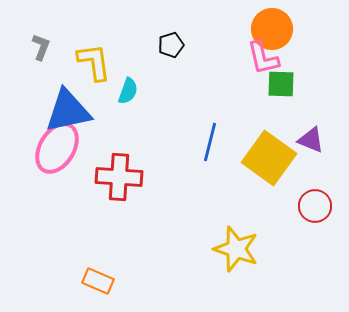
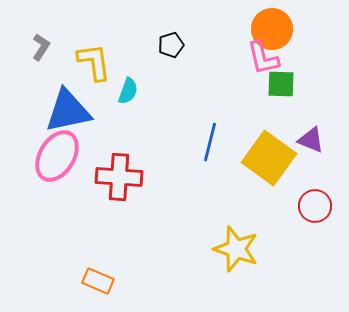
gray L-shape: rotated 12 degrees clockwise
pink ellipse: moved 8 px down
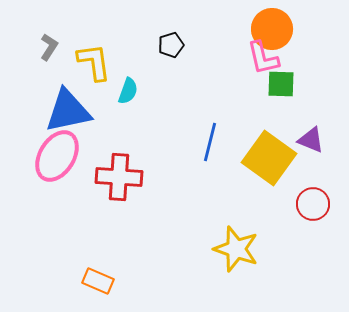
gray L-shape: moved 8 px right
red circle: moved 2 px left, 2 px up
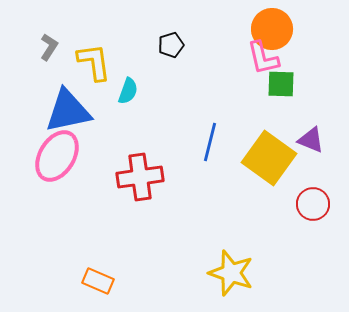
red cross: moved 21 px right; rotated 12 degrees counterclockwise
yellow star: moved 5 px left, 24 px down
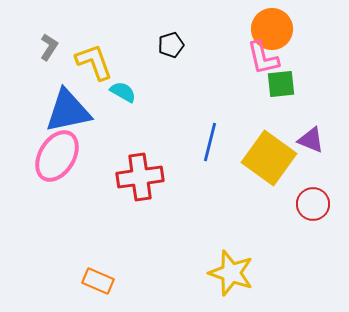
yellow L-shape: rotated 12 degrees counterclockwise
green square: rotated 8 degrees counterclockwise
cyan semicircle: moved 5 px left, 1 px down; rotated 80 degrees counterclockwise
